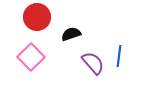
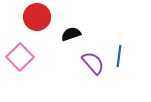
pink square: moved 11 px left
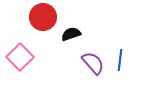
red circle: moved 6 px right
blue line: moved 1 px right, 4 px down
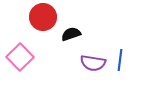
purple semicircle: rotated 140 degrees clockwise
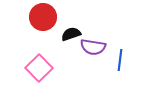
pink square: moved 19 px right, 11 px down
purple semicircle: moved 16 px up
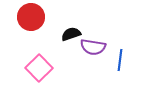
red circle: moved 12 px left
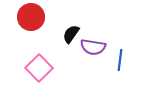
black semicircle: rotated 36 degrees counterclockwise
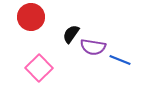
blue line: rotated 75 degrees counterclockwise
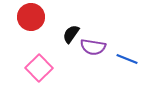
blue line: moved 7 px right, 1 px up
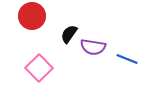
red circle: moved 1 px right, 1 px up
black semicircle: moved 2 px left
